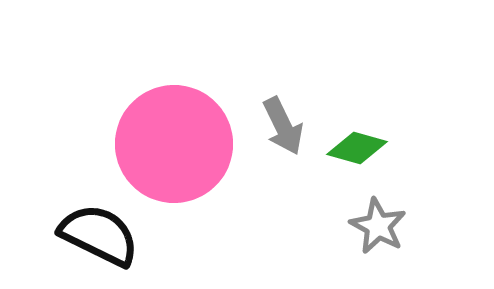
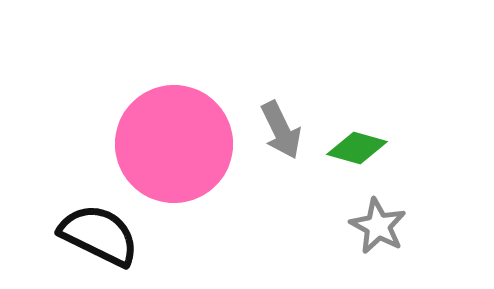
gray arrow: moved 2 px left, 4 px down
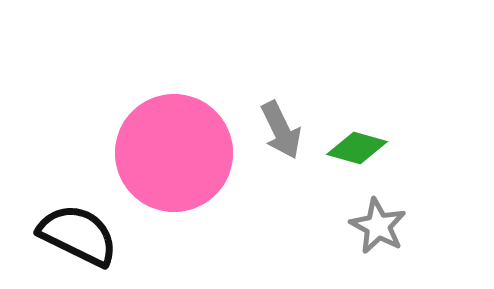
pink circle: moved 9 px down
black semicircle: moved 21 px left
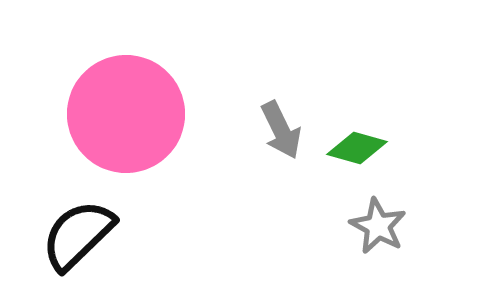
pink circle: moved 48 px left, 39 px up
black semicircle: rotated 70 degrees counterclockwise
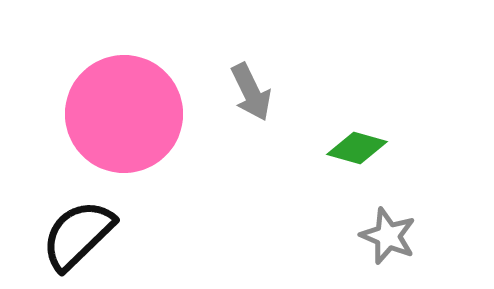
pink circle: moved 2 px left
gray arrow: moved 30 px left, 38 px up
gray star: moved 10 px right, 10 px down; rotated 6 degrees counterclockwise
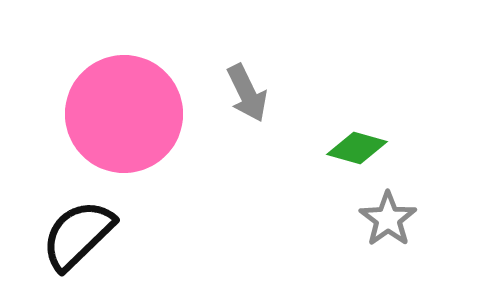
gray arrow: moved 4 px left, 1 px down
gray star: moved 17 px up; rotated 14 degrees clockwise
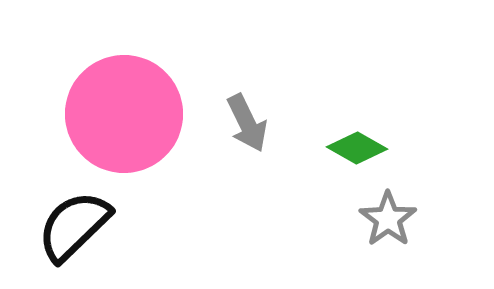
gray arrow: moved 30 px down
green diamond: rotated 14 degrees clockwise
black semicircle: moved 4 px left, 9 px up
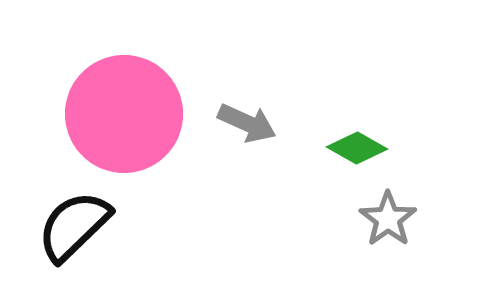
gray arrow: rotated 40 degrees counterclockwise
